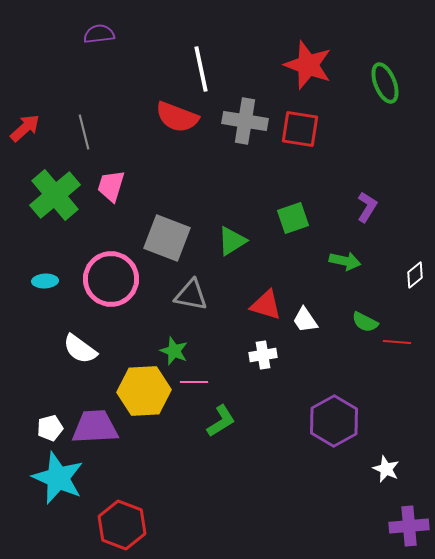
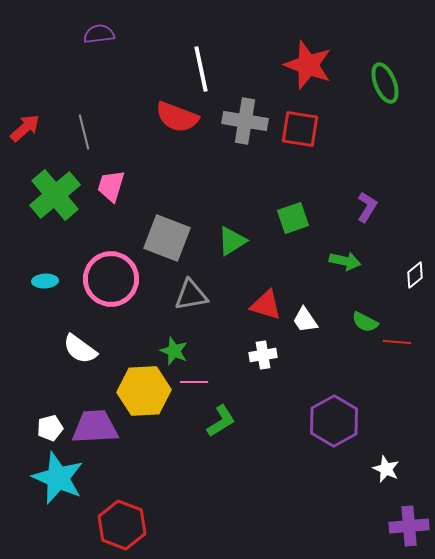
gray triangle: rotated 21 degrees counterclockwise
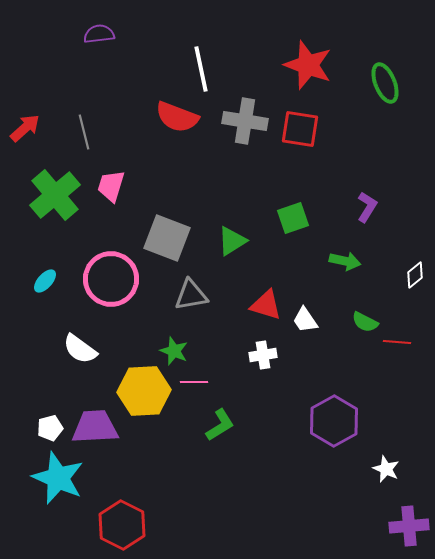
cyan ellipse: rotated 45 degrees counterclockwise
green L-shape: moved 1 px left, 4 px down
red hexagon: rotated 6 degrees clockwise
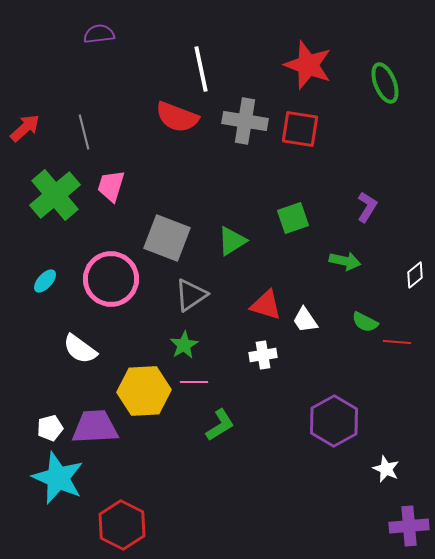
gray triangle: rotated 24 degrees counterclockwise
green star: moved 10 px right, 6 px up; rotated 20 degrees clockwise
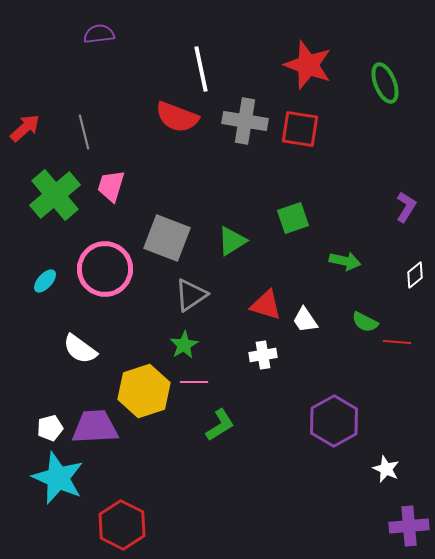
purple L-shape: moved 39 px right
pink circle: moved 6 px left, 10 px up
yellow hexagon: rotated 15 degrees counterclockwise
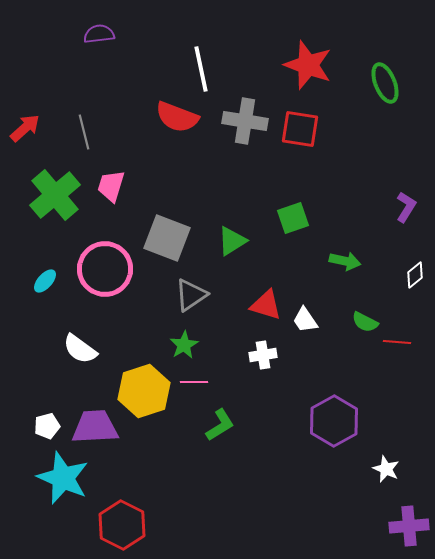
white pentagon: moved 3 px left, 2 px up
cyan star: moved 5 px right
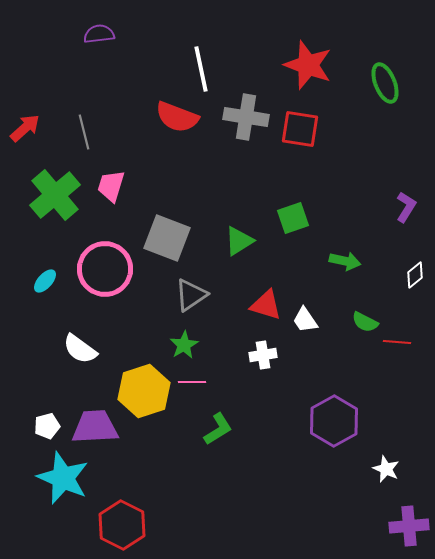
gray cross: moved 1 px right, 4 px up
green triangle: moved 7 px right
pink line: moved 2 px left
green L-shape: moved 2 px left, 4 px down
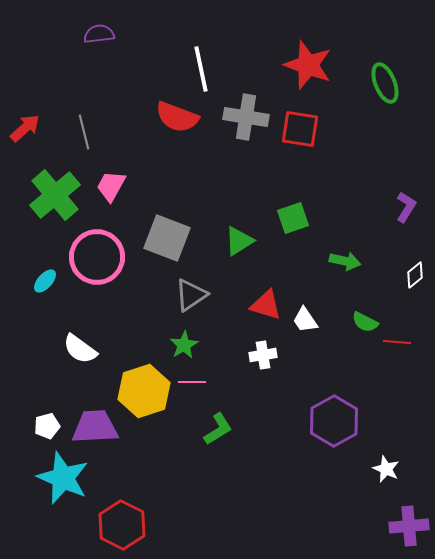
pink trapezoid: rotated 12 degrees clockwise
pink circle: moved 8 px left, 12 px up
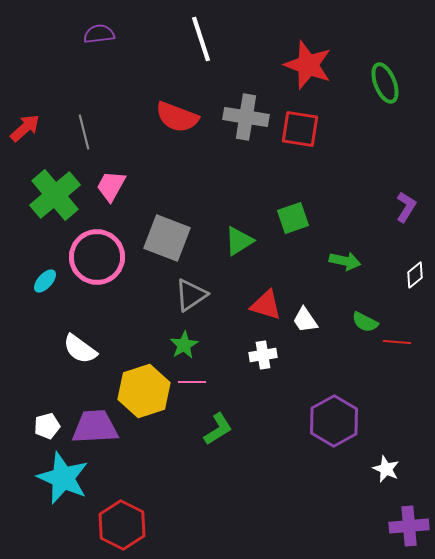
white line: moved 30 px up; rotated 6 degrees counterclockwise
